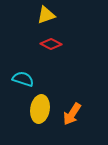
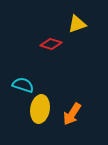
yellow triangle: moved 31 px right, 9 px down
red diamond: rotated 10 degrees counterclockwise
cyan semicircle: moved 6 px down
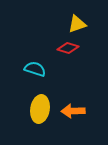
red diamond: moved 17 px right, 4 px down
cyan semicircle: moved 12 px right, 16 px up
orange arrow: moved 1 px right, 3 px up; rotated 55 degrees clockwise
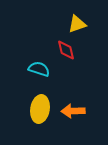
red diamond: moved 2 px left, 2 px down; rotated 60 degrees clockwise
cyan semicircle: moved 4 px right
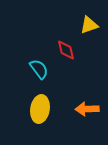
yellow triangle: moved 12 px right, 1 px down
cyan semicircle: rotated 35 degrees clockwise
orange arrow: moved 14 px right, 2 px up
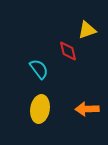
yellow triangle: moved 2 px left, 5 px down
red diamond: moved 2 px right, 1 px down
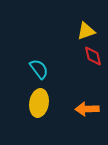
yellow triangle: moved 1 px left, 1 px down
red diamond: moved 25 px right, 5 px down
yellow ellipse: moved 1 px left, 6 px up
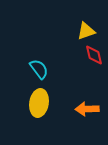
red diamond: moved 1 px right, 1 px up
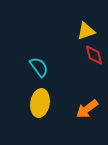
cyan semicircle: moved 2 px up
yellow ellipse: moved 1 px right
orange arrow: rotated 35 degrees counterclockwise
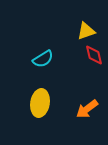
cyan semicircle: moved 4 px right, 8 px up; rotated 95 degrees clockwise
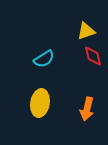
red diamond: moved 1 px left, 1 px down
cyan semicircle: moved 1 px right
orange arrow: rotated 40 degrees counterclockwise
